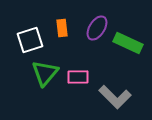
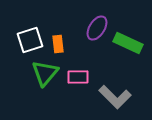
orange rectangle: moved 4 px left, 16 px down
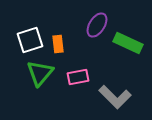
purple ellipse: moved 3 px up
green triangle: moved 5 px left
pink rectangle: rotated 10 degrees counterclockwise
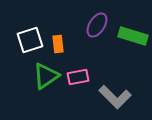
green rectangle: moved 5 px right, 7 px up; rotated 8 degrees counterclockwise
green triangle: moved 6 px right, 3 px down; rotated 16 degrees clockwise
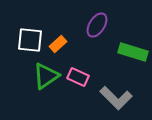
green rectangle: moved 16 px down
white square: rotated 24 degrees clockwise
orange rectangle: rotated 54 degrees clockwise
pink rectangle: rotated 35 degrees clockwise
gray L-shape: moved 1 px right, 1 px down
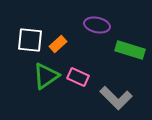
purple ellipse: rotated 70 degrees clockwise
green rectangle: moved 3 px left, 2 px up
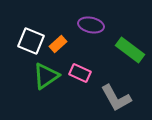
purple ellipse: moved 6 px left
white square: moved 1 px right, 1 px down; rotated 16 degrees clockwise
green rectangle: rotated 20 degrees clockwise
pink rectangle: moved 2 px right, 4 px up
gray L-shape: rotated 16 degrees clockwise
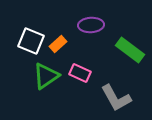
purple ellipse: rotated 15 degrees counterclockwise
